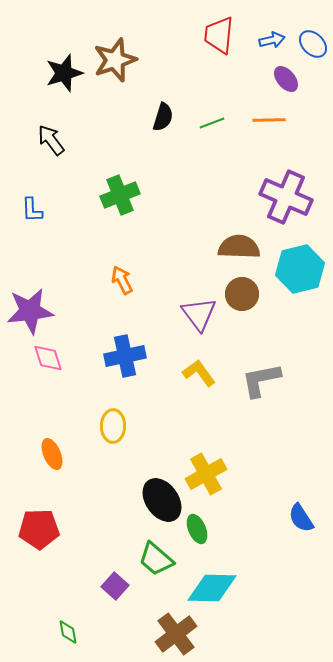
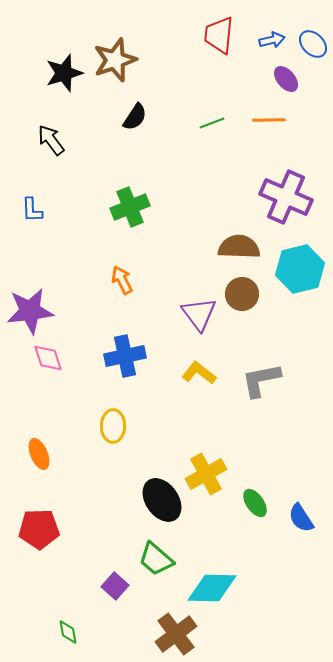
black semicircle: moved 28 px left; rotated 16 degrees clockwise
green cross: moved 10 px right, 12 px down
yellow L-shape: rotated 16 degrees counterclockwise
orange ellipse: moved 13 px left
green ellipse: moved 58 px right, 26 px up; rotated 12 degrees counterclockwise
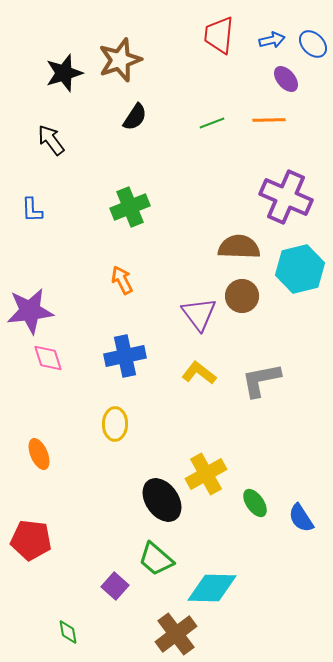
brown star: moved 5 px right
brown circle: moved 2 px down
yellow ellipse: moved 2 px right, 2 px up
red pentagon: moved 8 px left, 11 px down; rotated 9 degrees clockwise
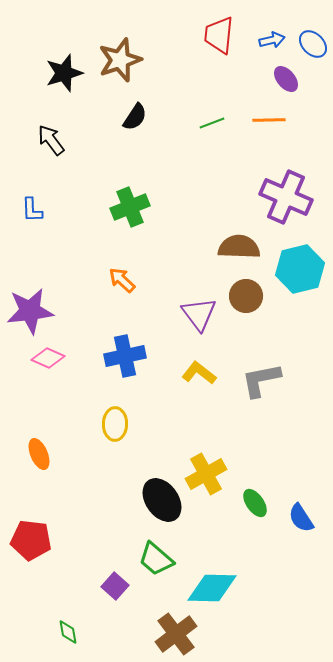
orange arrow: rotated 20 degrees counterclockwise
brown circle: moved 4 px right
pink diamond: rotated 48 degrees counterclockwise
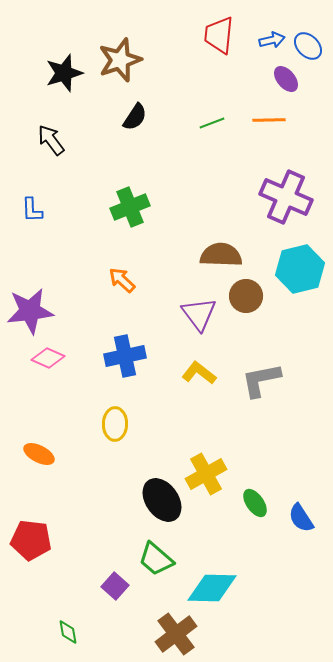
blue ellipse: moved 5 px left, 2 px down
brown semicircle: moved 18 px left, 8 px down
orange ellipse: rotated 40 degrees counterclockwise
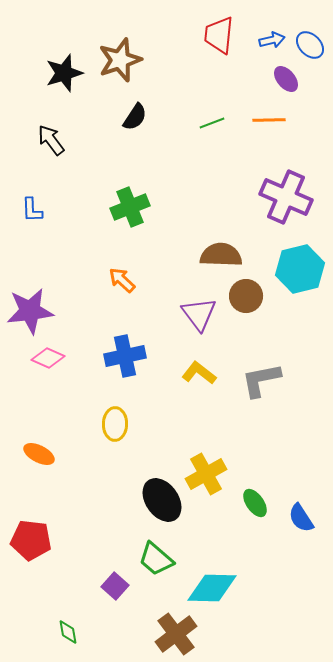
blue ellipse: moved 2 px right, 1 px up
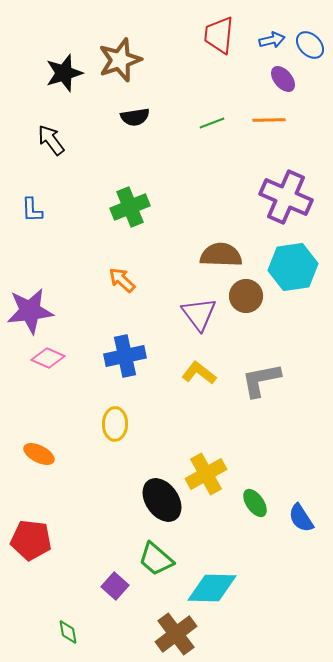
purple ellipse: moved 3 px left
black semicircle: rotated 48 degrees clockwise
cyan hexagon: moved 7 px left, 2 px up; rotated 6 degrees clockwise
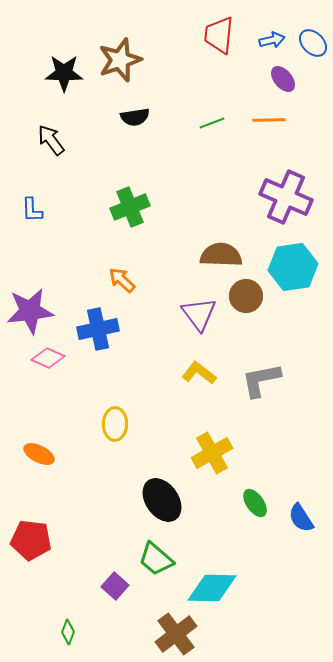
blue ellipse: moved 3 px right, 2 px up
black star: rotated 18 degrees clockwise
blue cross: moved 27 px left, 27 px up
yellow cross: moved 6 px right, 21 px up
green diamond: rotated 30 degrees clockwise
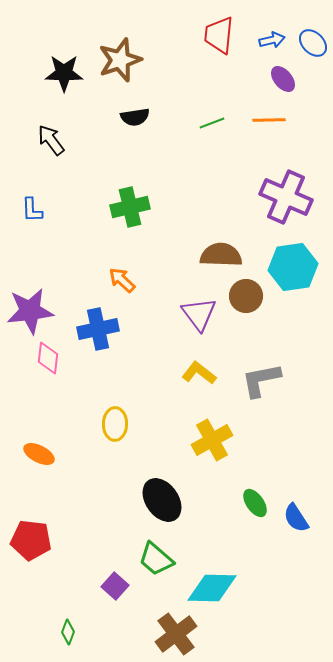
green cross: rotated 9 degrees clockwise
pink diamond: rotated 72 degrees clockwise
yellow cross: moved 13 px up
blue semicircle: moved 5 px left
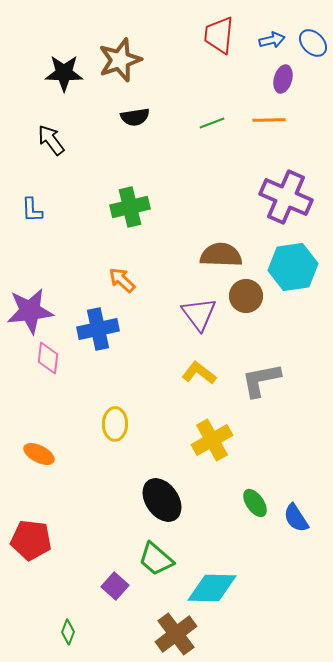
purple ellipse: rotated 56 degrees clockwise
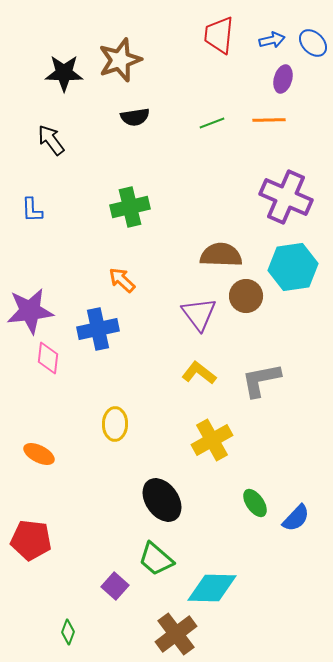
blue semicircle: rotated 104 degrees counterclockwise
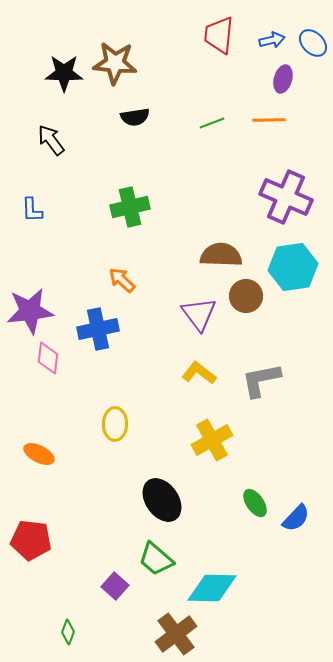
brown star: moved 5 px left, 3 px down; rotated 24 degrees clockwise
